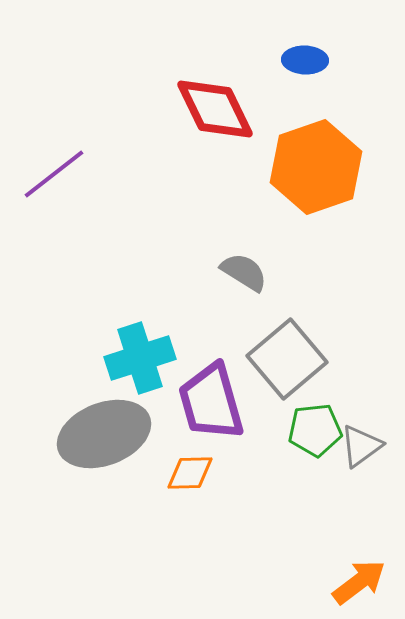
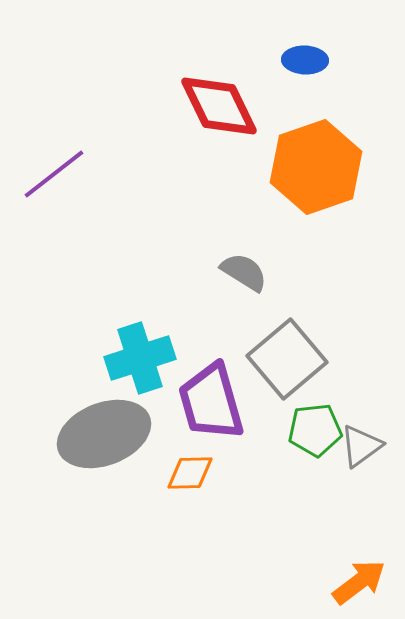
red diamond: moved 4 px right, 3 px up
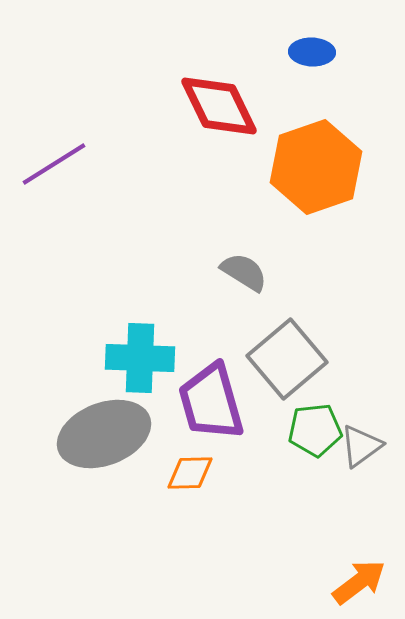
blue ellipse: moved 7 px right, 8 px up
purple line: moved 10 px up; rotated 6 degrees clockwise
cyan cross: rotated 20 degrees clockwise
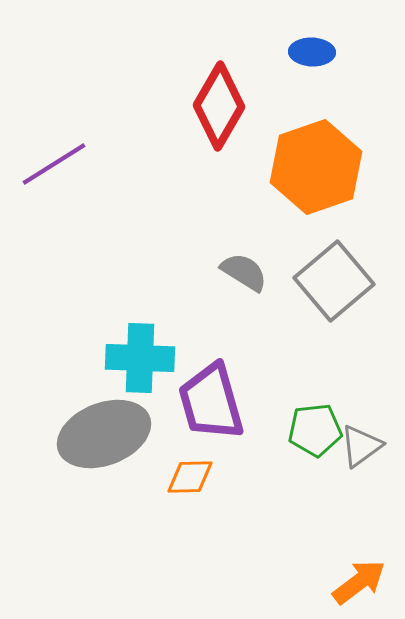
red diamond: rotated 56 degrees clockwise
gray square: moved 47 px right, 78 px up
orange diamond: moved 4 px down
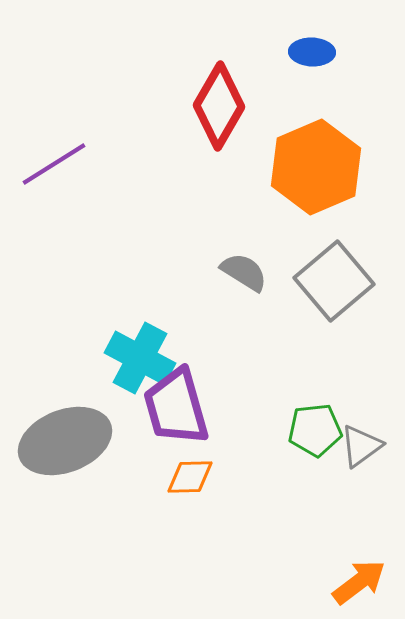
orange hexagon: rotated 4 degrees counterclockwise
cyan cross: rotated 26 degrees clockwise
purple trapezoid: moved 35 px left, 5 px down
gray ellipse: moved 39 px left, 7 px down
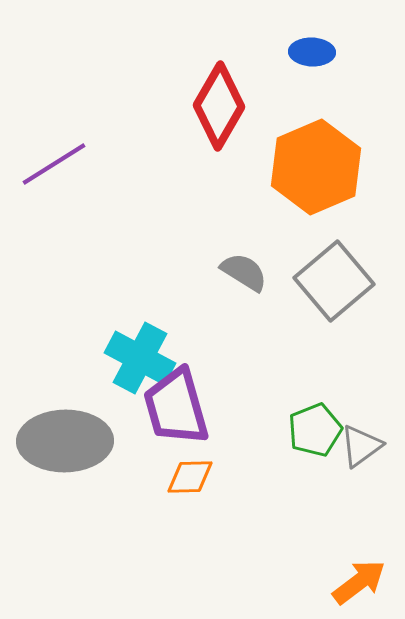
green pentagon: rotated 16 degrees counterclockwise
gray ellipse: rotated 20 degrees clockwise
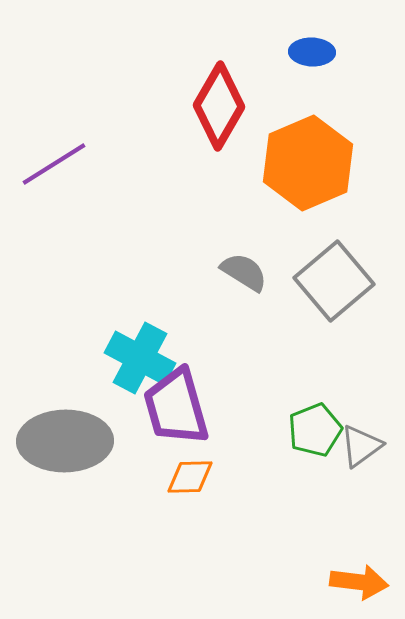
orange hexagon: moved 8 px left, 4 px up
orange arrow: rotated 44 degrees clockwise
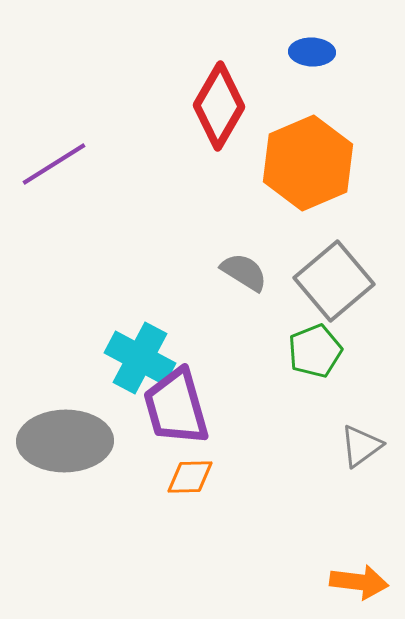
green pentagon: moved 79 px up
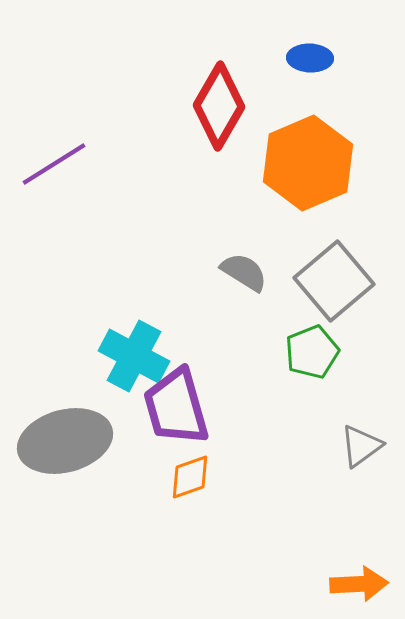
blue ellipse: moved 2 px left, 6 px down
green pentagon: moved 3 px left, 1 px down
cyan cross: moved 6 px left, 2 px up
gray ellipse: rotated 14 degrees counterclockwise
orange diamond: rotated 18 degrees counterclockwise
orange arrow: moved 2 px down; rotated 10 degrees counterclockwise
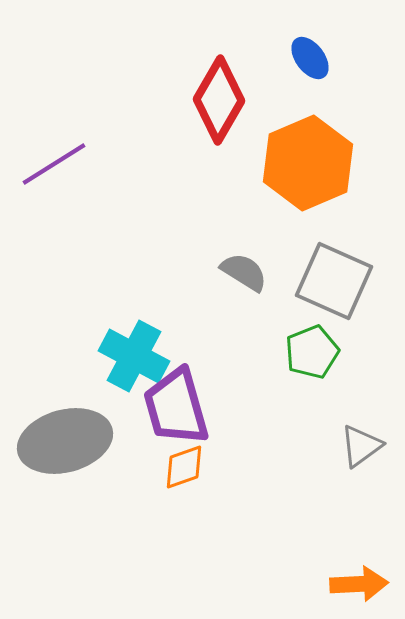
blue ellipse: rotated 51 degrees clockwise
red diamond: moved 6 px up
gray square: rotated 26 degrees counterclockwise
orange diamond: moved 6 px left, 10 px up
